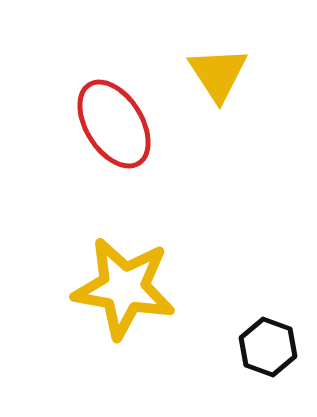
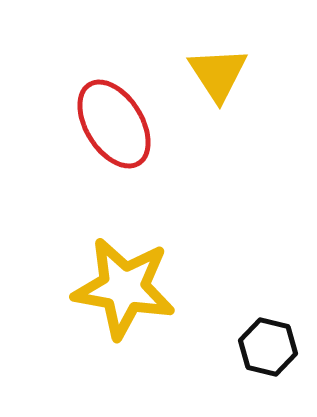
black hexagon: rotated 6 degrees counterclockwise
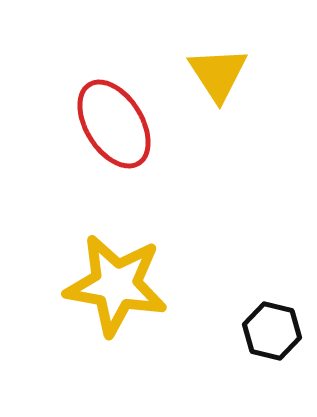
yellow star: moved 8 px left, 3 px up
black hexagon: moved 4 px right, 16 px up
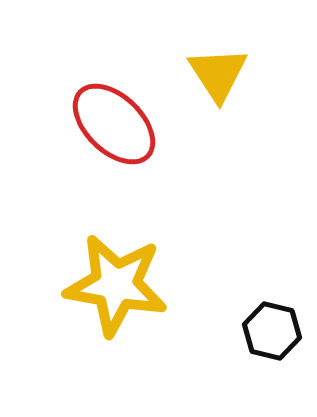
red ellipse: rotated 14 degrees counterclockwise
